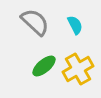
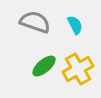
gray semicircle: rotated 24 degrees counterclockwise
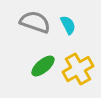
cyan semicircle: moved 7 px left
green ellipse: moved 1 px left
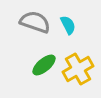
green ellipse: moved 1 px right, 1 px up
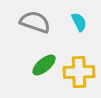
cyan semicircle: moved 11 px right, 3 px up
yellow cross: moved 1 px right, 3 px down; rotated 28 degrees clockwise
